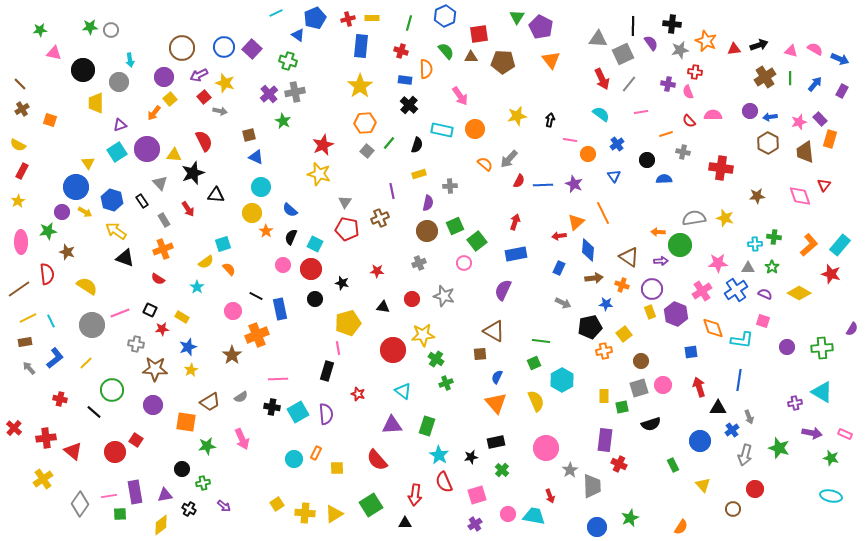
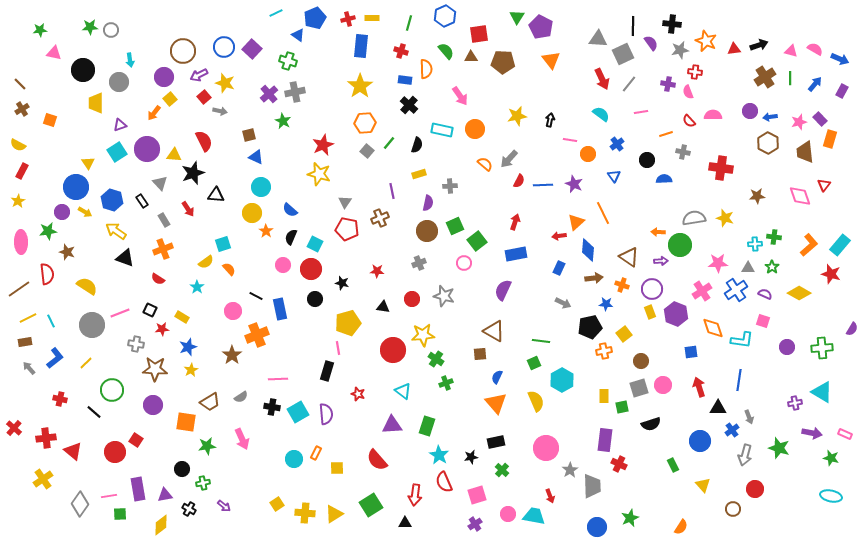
brown circle at (182, 48): moved 1 px right, 3 px down
purple rectangle at (135, 492): moved 3 px right, 3 px up
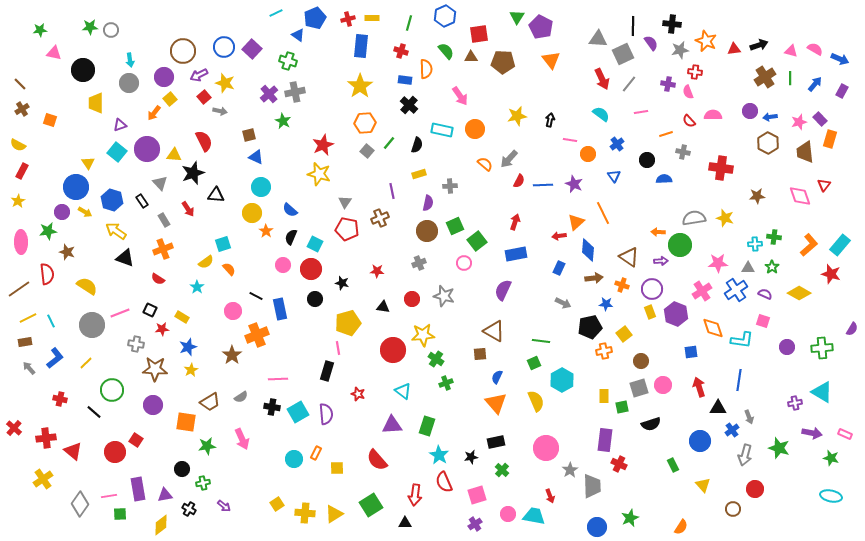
gray circle at (119, 82): moved 10 px right, 1 px down
cyan square at (117, 152): rotated 18 degrees counterclockwise
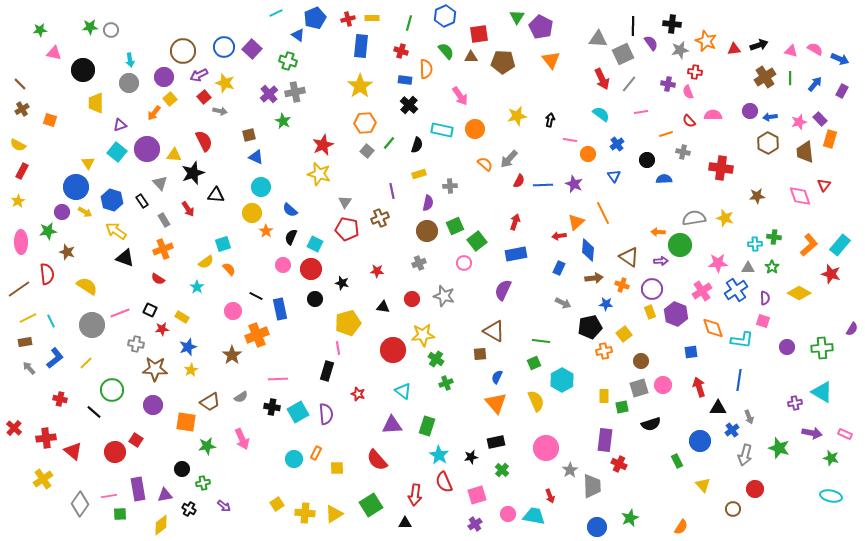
purple semicircle at (765, 294): moved 4 px down; rotated 64 degrees clockwise
green rectangle at (673, 465): moved 4 px right, 4 px up
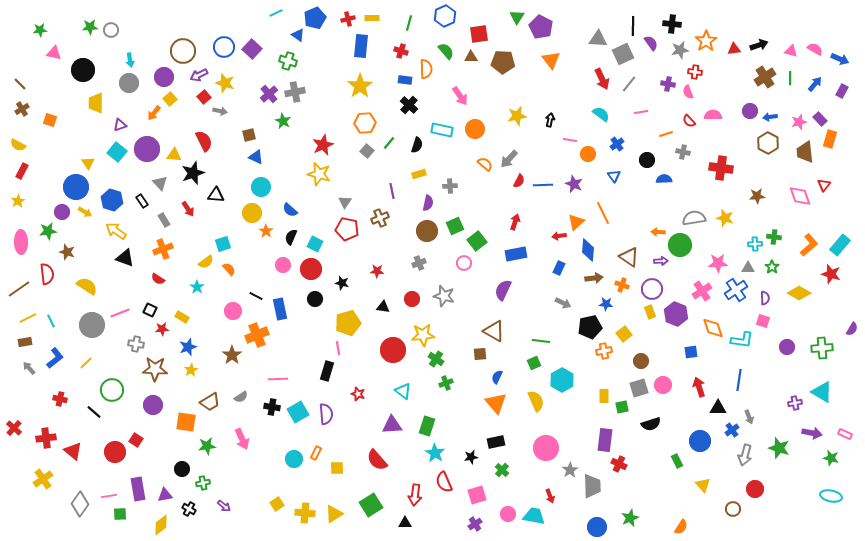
orange star at (706, 41): rotated 15 degrees clockwise
cyan star at (439, 455): moved 4 px left, 2 px up
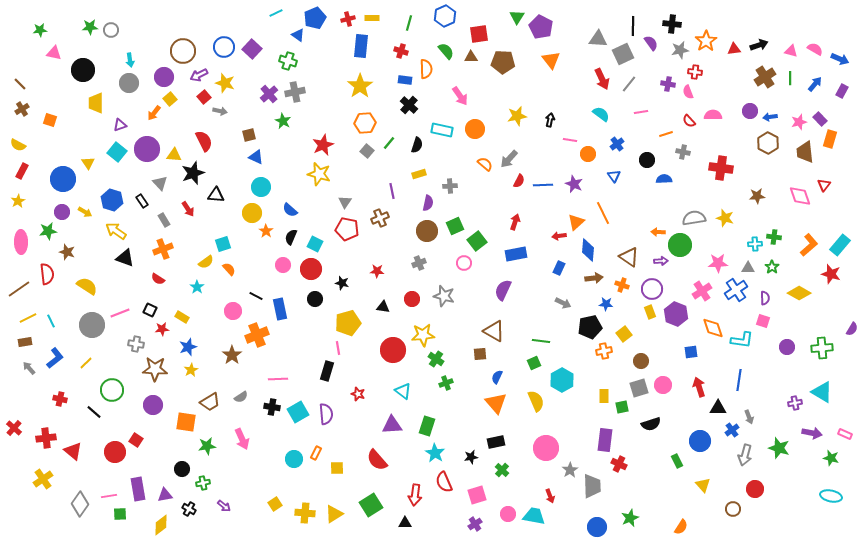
blue circle at (76, 187): moved 13 px left, 8 px up
yellow square at (277, 504): moved 2 px left
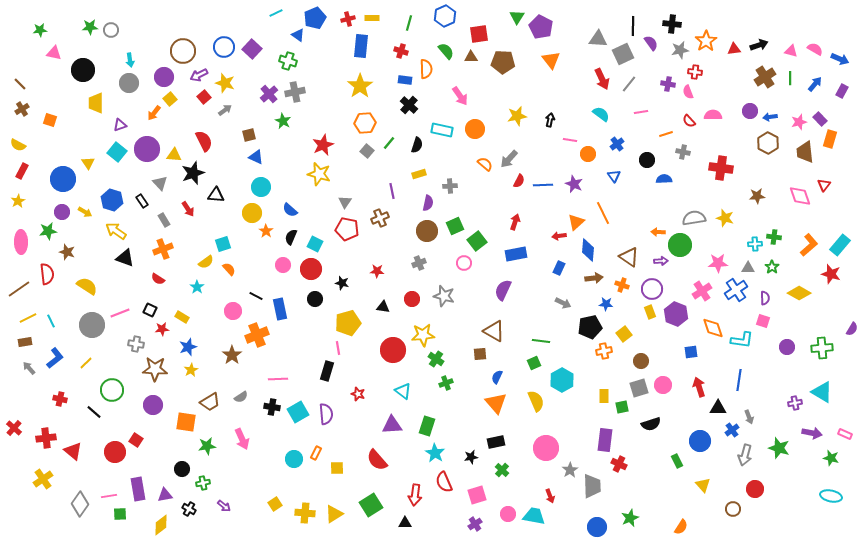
gray arrow at (220, 111): moved 5 px right, 1 px up; rotated 48 degrees counterclockwise
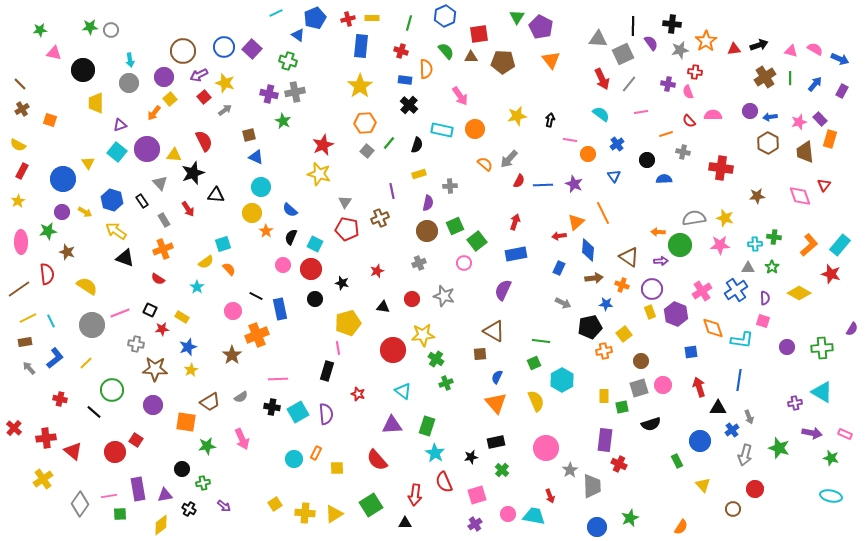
purple cross at (269, 94): rotated 36 degrees counterclockwise
pink star at (718, 263): moved 2 px right, 18 px up
red star at (377, 271): rotated 24 degrees counterclockwise
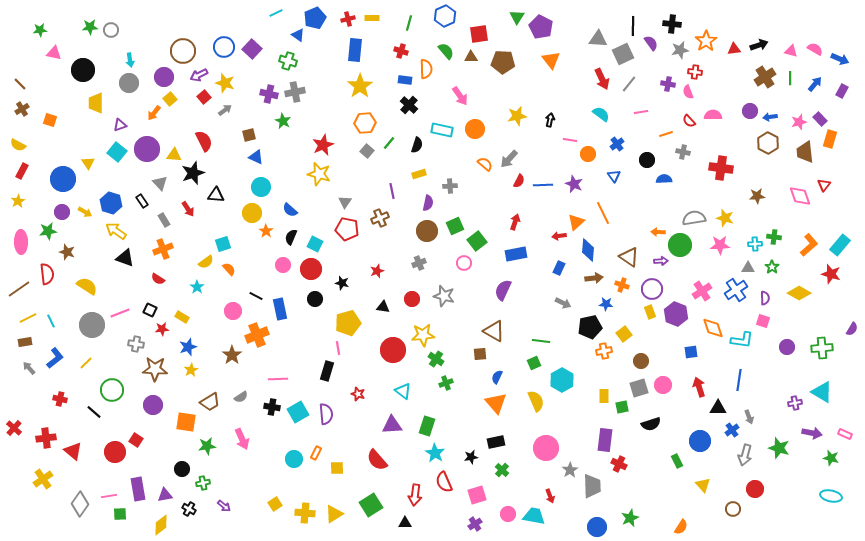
blue rectangle at (361, 46): moved 6 px left, 4 px down
blue hexagon at (112, 200): moved 1 px left, 3 px down
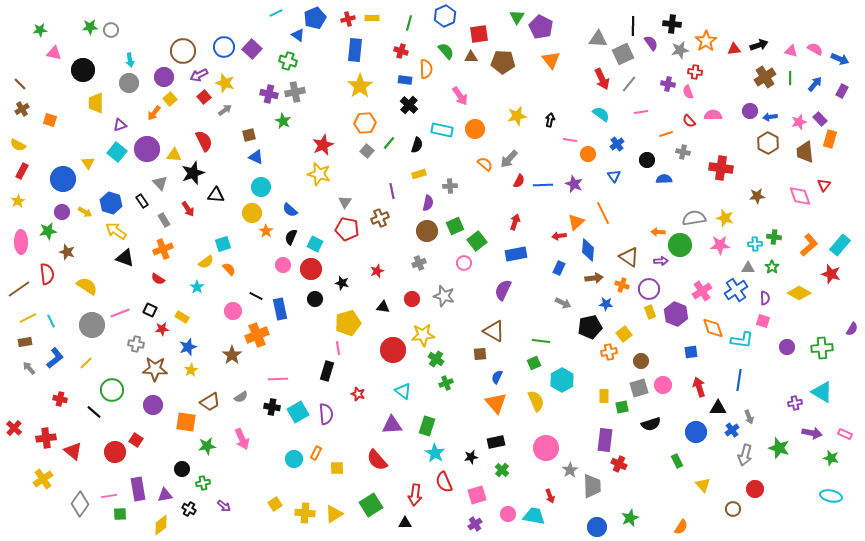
purple circle at (652, 289): moved 3 px left
orange cross at (604, 351): moved 5 px right, 1 px down
blue circle at (700, 441): moved 4 px left, 9 px up
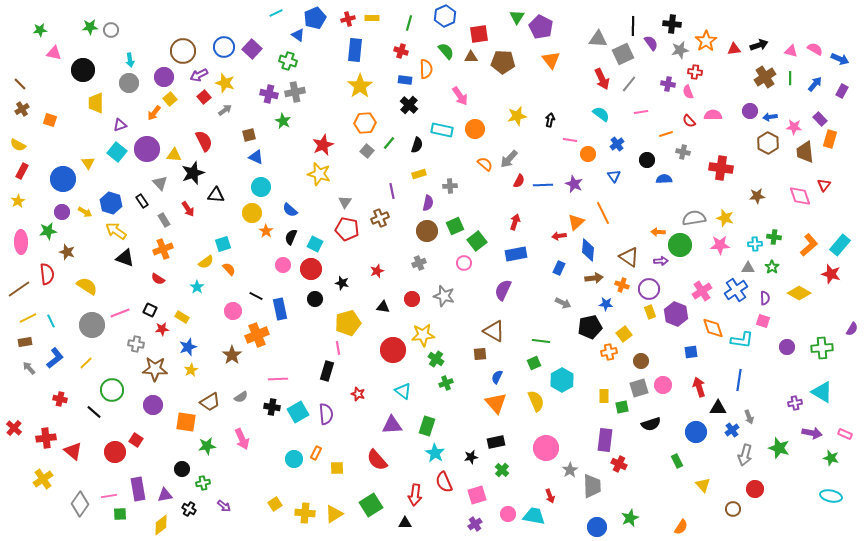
pink star at (799, 122): moved 5 px left, 5 px down; rotated 21 degrees clockwise
